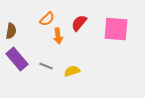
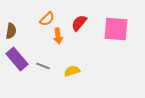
gray line: moved 3 px left
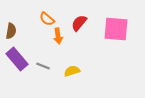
orange semicircle: rotated 84 degrees clockwise
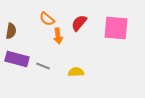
pink square: moved 1 px up
purple rectangle: rotated 35 degrees counterclockwise
yellow semicircle: moved 4 px right, 1 px down; rotated 14 degrees clockwise
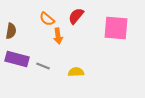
red semicircle: moved 3 px left, 7 px up
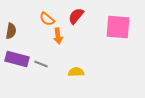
pink square: moved 2 px right, 1 px up
gray line: moved 2 px left, 2 px up
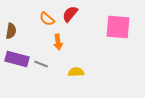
red semicircle: moved 6 px left, 2 px up
orange arrow: moved 6 px down
